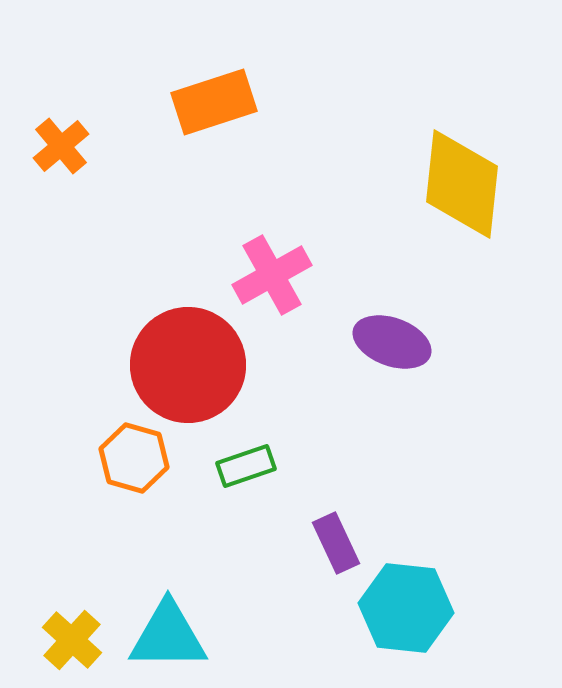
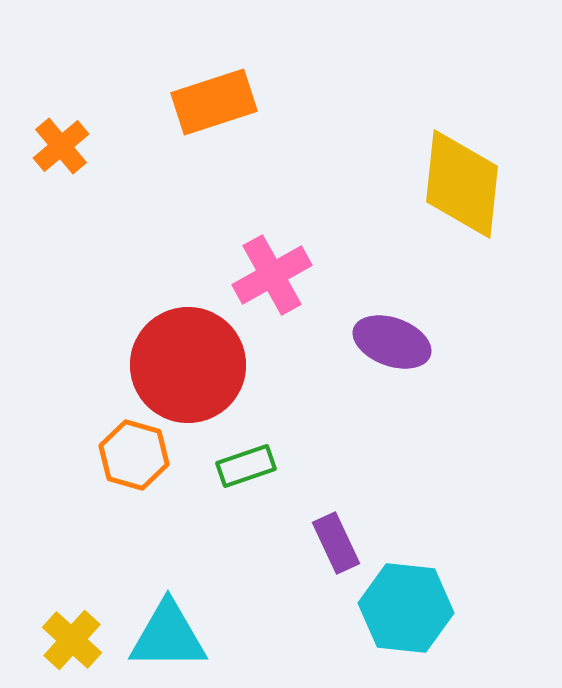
orange hexagon: moved 3 px up
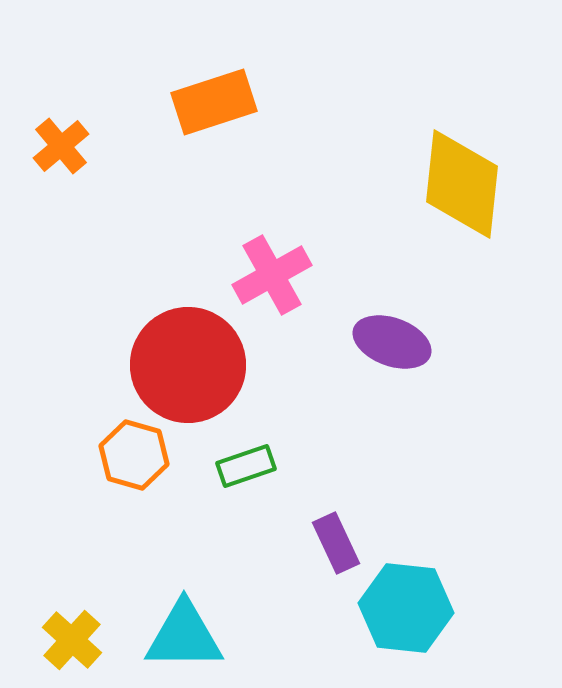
cyan triangle: moved 16 px right
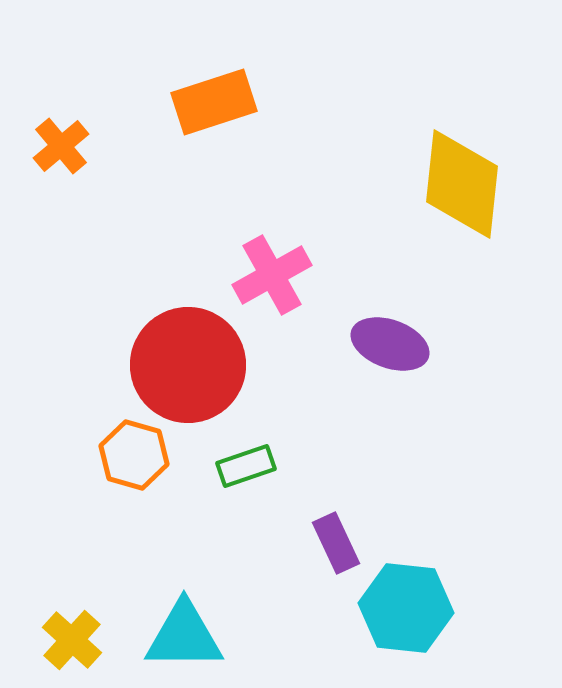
purple ellipse: moved 2 px left, 2 px down
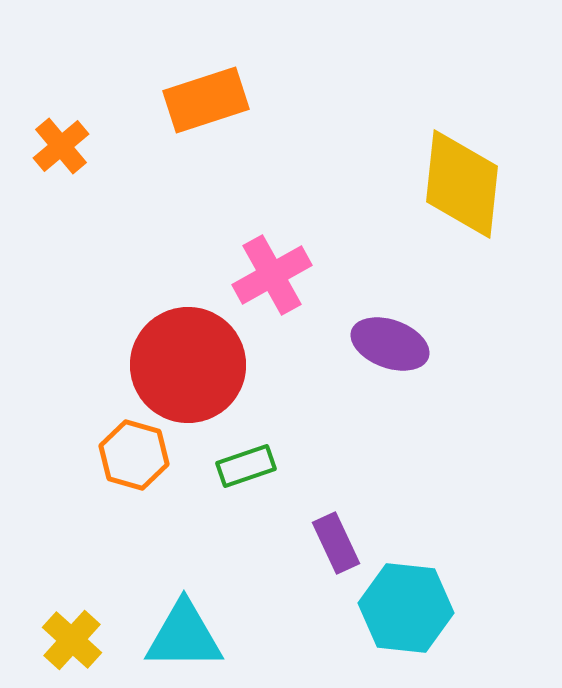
orange rectangle: moved 8 px left, 2 px up
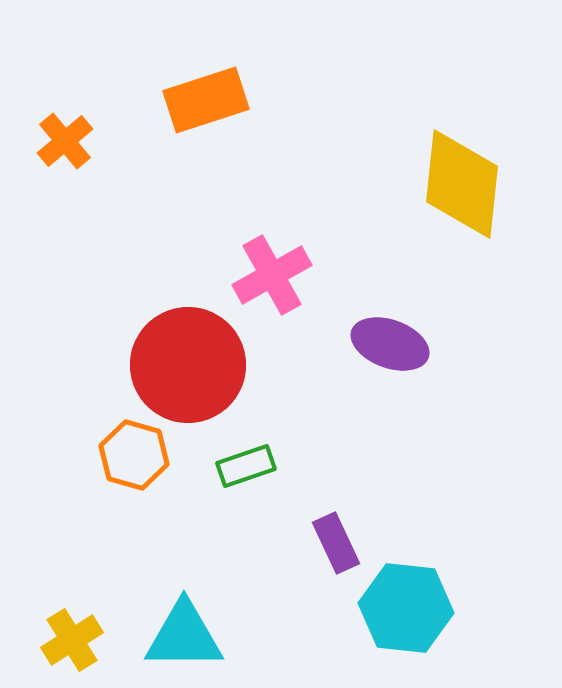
orange cross: moved 4 px right, 5 px up
yellow cross: rotated 16 degrees clockwise
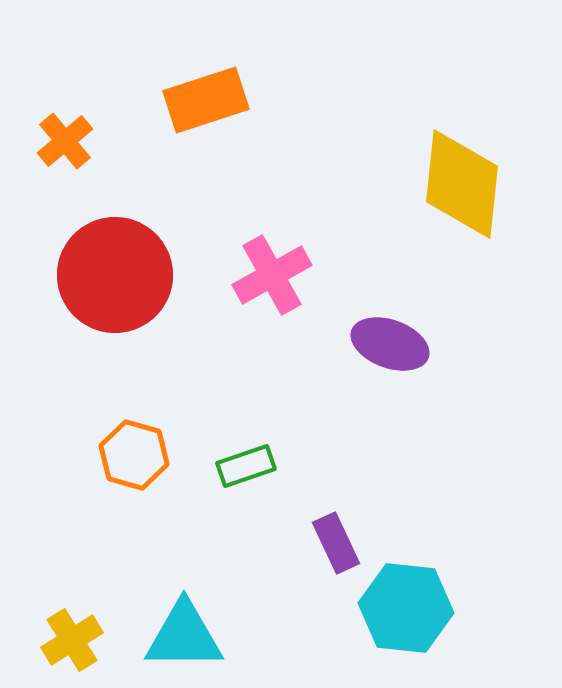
red circle: moved 73 px left, 90 px up
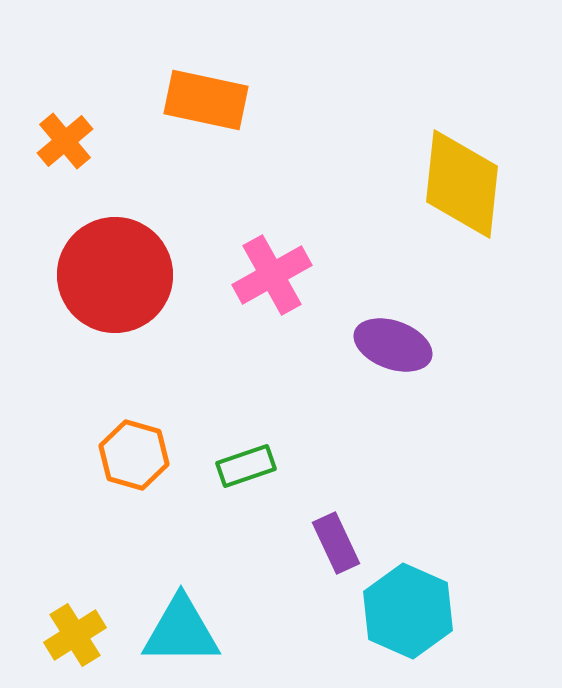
orange rectangle: rotated 30 degrees clockwise
purple ellipse: moved 3 px right, 1 px down
cyan hexagon: moved 2 px right, 3 px down; rotated 18 degrees clockwise
cyan triangle: moved 3 px left, 5 px up
yellow cross: moved 3 px right, 5 px up
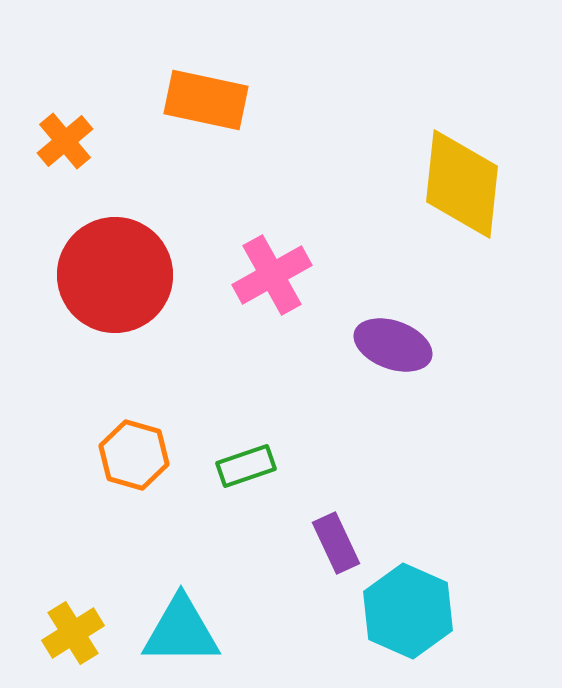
yellow cross: moved 2 px left, 2 px up
